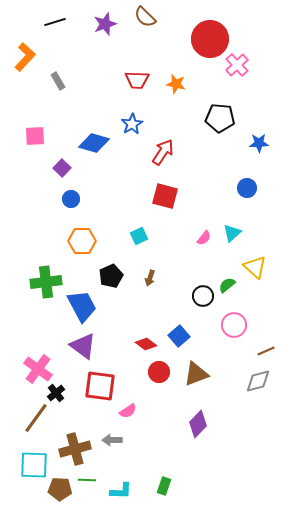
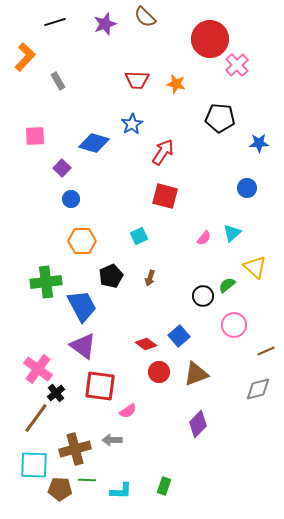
gray diamond at (258, 381): moved 8 px down
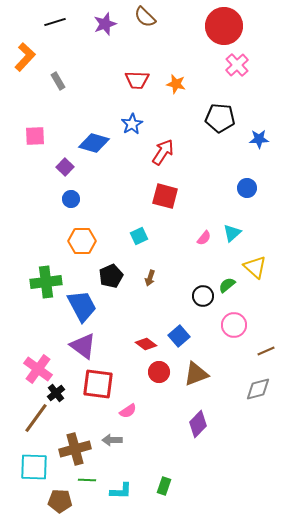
red circle at (210, 39): moved 14 px right, 13 px up
blue star at (259, 143): moved 4 px up
purple square at (62, 168): moved 3 px right, 1 px up
red square at (100, 386): moved 2 px left, 2 px up
cyan square at (34, 465): moved 2 px down
brown pentagon at (60, 489): moved 12 px down
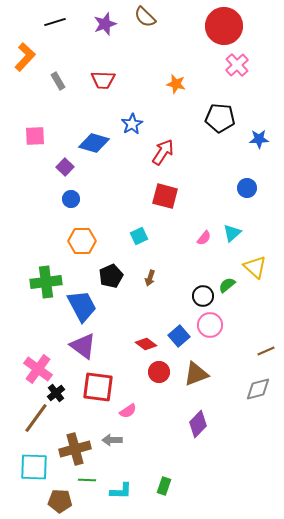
red trapezoid at (137, 80): moved 34 px left
pink circle at (234, 325): moved 24 px left
red square at (98, 384): moved 3 px down
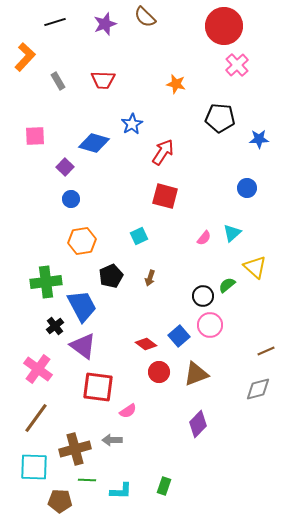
orange hexagon at (82, 241): rotated 8 degrees counterclockwise
black cross at (56, 393): moved 1 px left, 67 px up
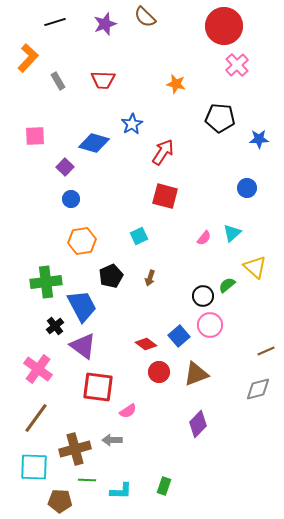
orange L-shape at (25, 57): moved 3 px right, 1 px down
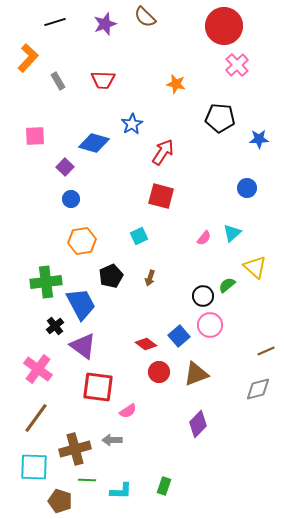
red square at (165, 196): moved 4 px left
blue trapezoid at (82, 306): moved 1 px left, 2 px up
brown pentagon at (60, 501): rotated 15 degrees clockwise
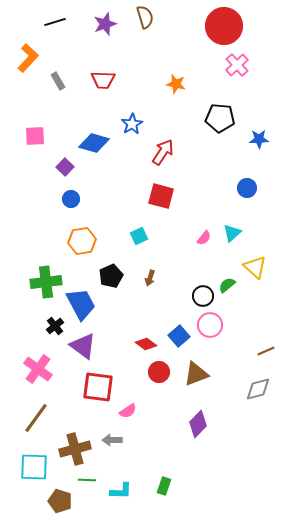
brown semicircle at (145, 17): rotated 150 degrees counterclockwise
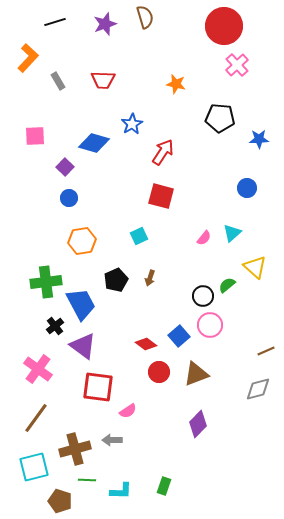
blue circle at (71, 199): moved 2 px left, 1 px up
black pentagon at (111, 276): moved 5 px right, 4 px down
cyan square at (34, 467): rotated 16 degrees counterclockwise
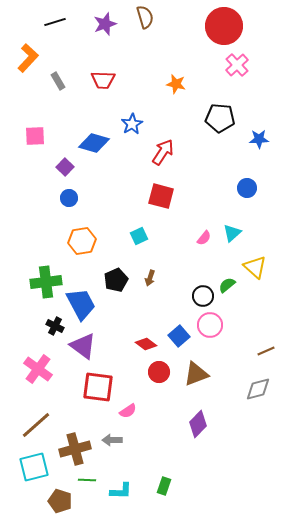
black cross at (55, 326): rotated 24 degrees counterclockwise
brown line at (36, 418): moved 7 px down; rotated 12 degrees clockwise
